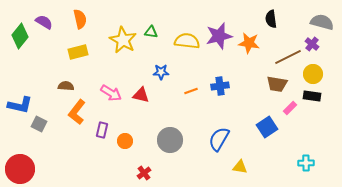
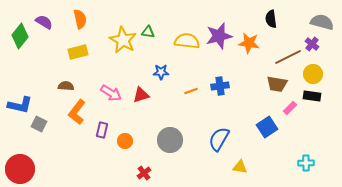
green triangle: moved 3 px left
red triangle: rotated 30 degrees counterclockwise
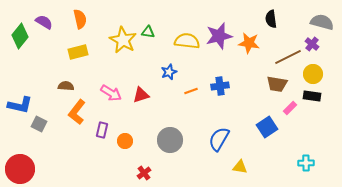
blue star: moved 8 px right; rotated 21 degrees counterclockwise
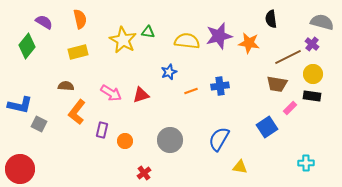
green diamond: moved 7 px right, 10 px down
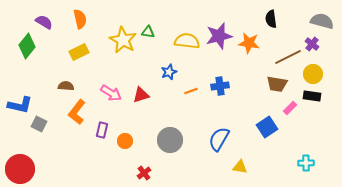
gray semicircle: moved 1 px up
yellow rectangle: moved 1 px right; rotated 12 degrees counterclockwise
